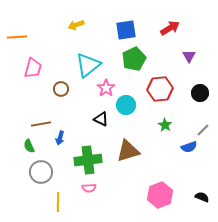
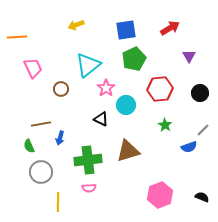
pink trapezoid: rotated 40 degrees counterclockwise
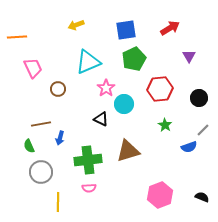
cyan triangle: moved 3 px up; rotated 16 degrees clockwise
brown circle: moved 3 px left
black circle: moved 1 px left, 5 px down
cyan circle: moved 2 px left, 1 px up
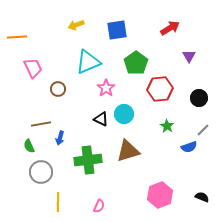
blue square: moved 9 px left
green pentagon: moved 2 px right, 4 px down; rotated 10 degrees counterclockwise
cyan circle: moved 10 px down
green star: moved 2 px right, 1 px down
pink semicircle: moved 10 px right, 18 px down; rotated 64 degrees counterclockwise
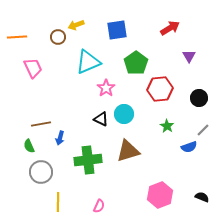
brown circle: moved 52 px up
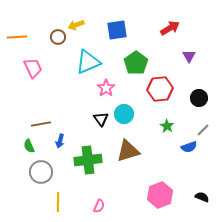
black triangle: rotated 28 degrees clockwise
blue arrow: moved 3 px down
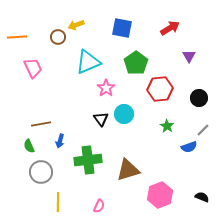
blue square: moved 5 px right, 2 px up; rotated 20 degrees clockwise
brown triangle: moved 19 px down
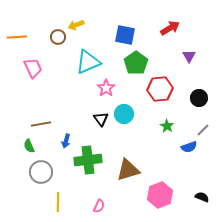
blue square: moved 3 px right, 7 px down
blue arrow: moved 6 px right
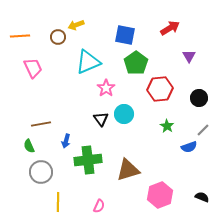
orange line: moved 3 px right, 1 px up
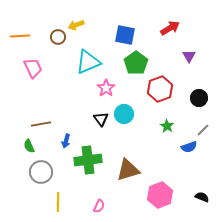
red hexagon: rotated 15 degrees counterclockwise
